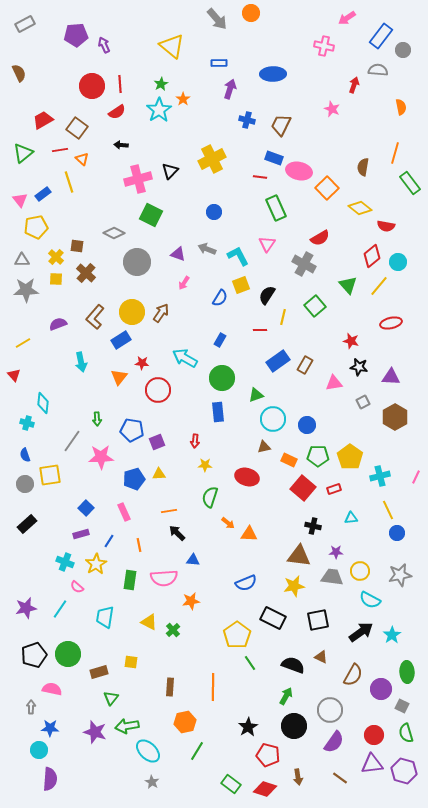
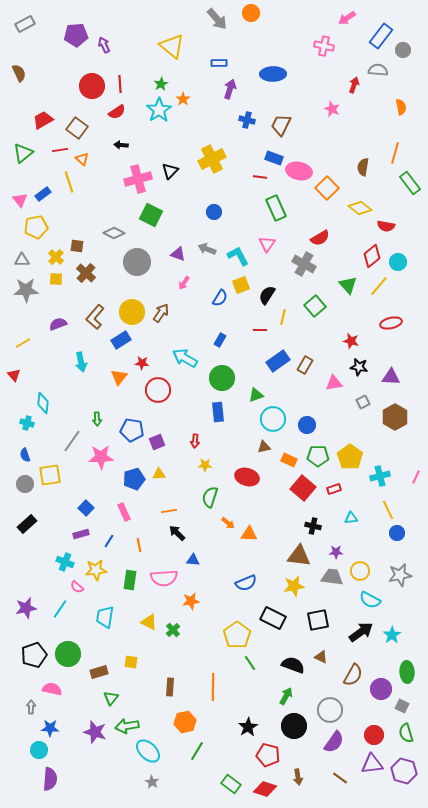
yellow star at (96, 564): moved 6 px down; rotated 25 degrees clockwise
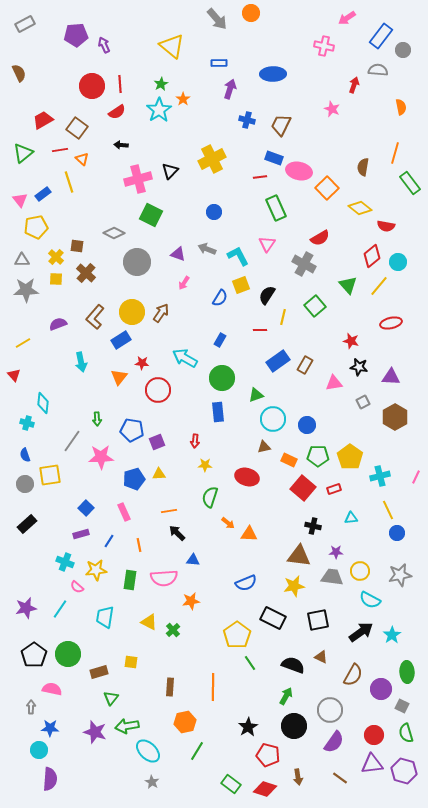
red line at (260, 177): rotated 16 degrees counterclockwise
black pentagon at (34, 655): rotated 15 degrees counterclockwise
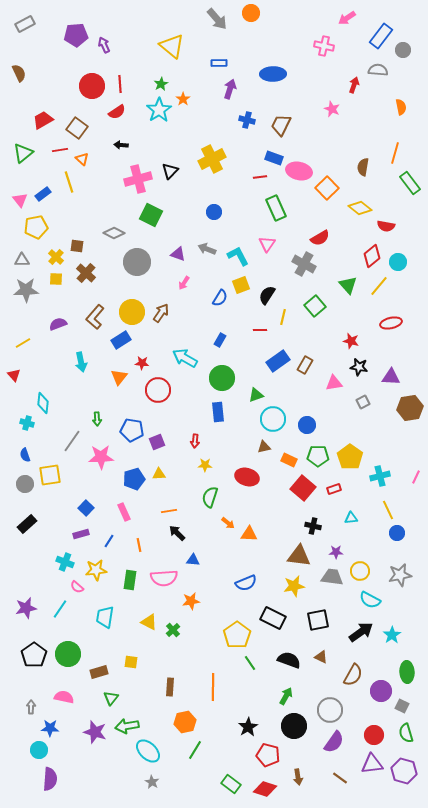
brown hexagon at (395, 417): moved 15 px right, 9 px up; rotated 20 degrees clockwise
black semicircle at (293, 665): moved 4 px left, 5 px up
pink semicircle at (52, 689): moved 12 px right, 8 px down
purple circle at (381, 689): moved 2 px down
green line at (197, 751): moved 2 px left, 1 px up
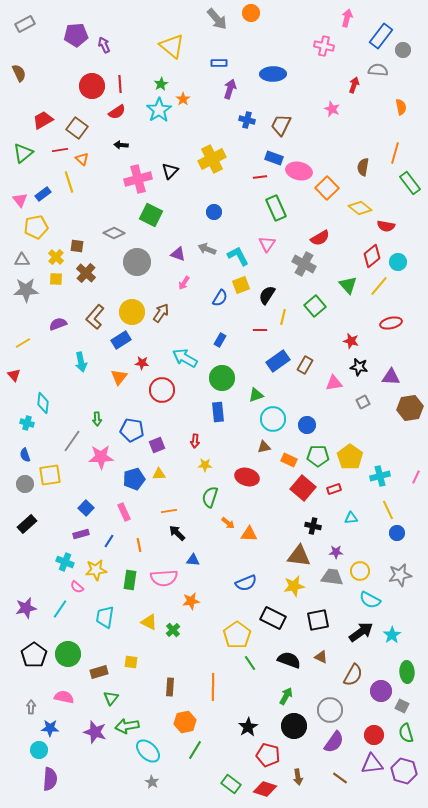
pink arrow at (347, 18): rotated 138 degrees clockwise
red circle at (158, 390): moved 4 px right
purple square at (157, 442): moved 3 px down
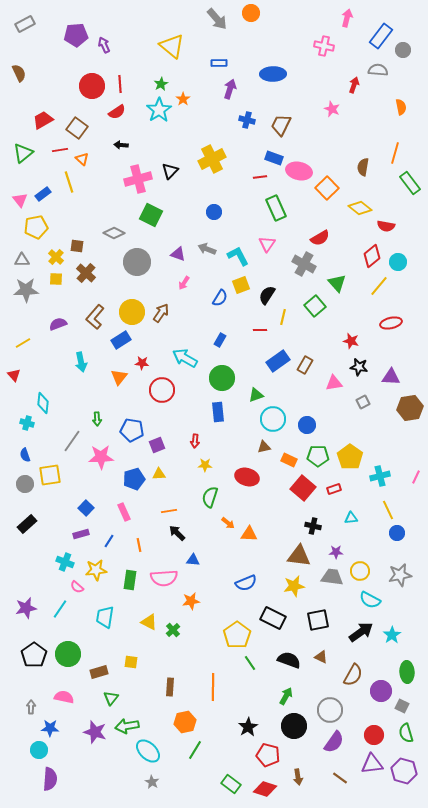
green triangle at (348, 285): moved 11 px left, 2 px up
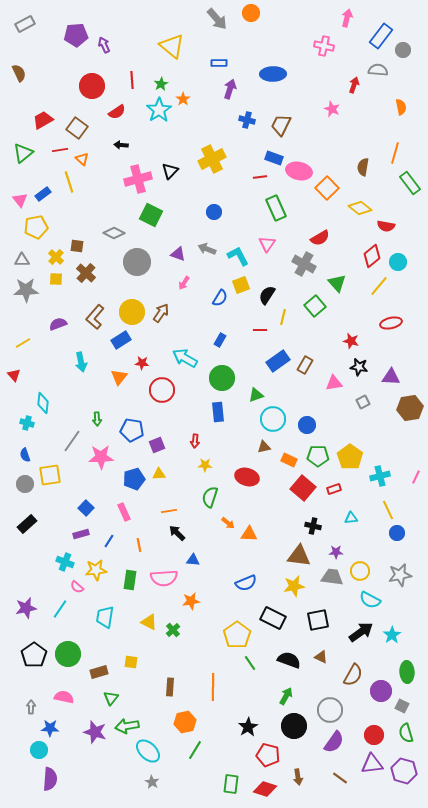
red line at (120, 84): moved 12 px right, 4 px up
green rectangle at (231, 784): rotated 60 degrees clockwise
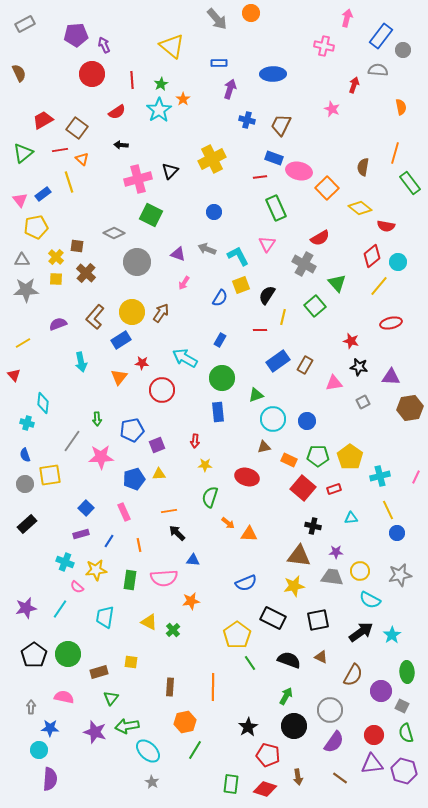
red circle at (92, 86): moved 12 px up
blue circle at (307, 425): moved 4 px up
blue pentagon at (132, 430): rotated 20 degrees counterclockwise
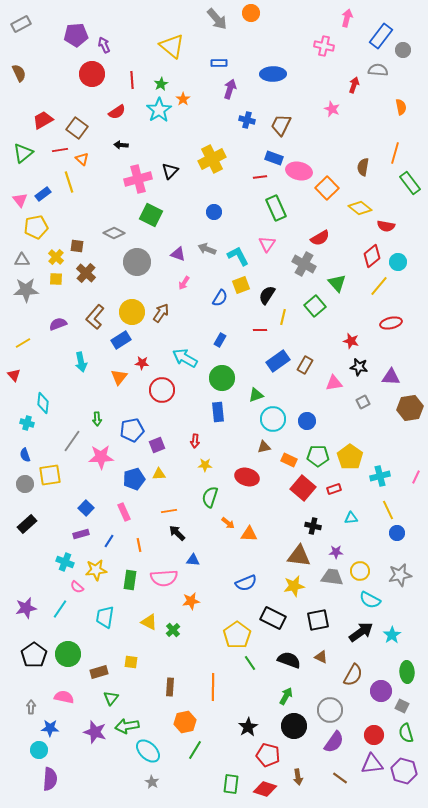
gray rectangle at (25, 24): moved 4 px left
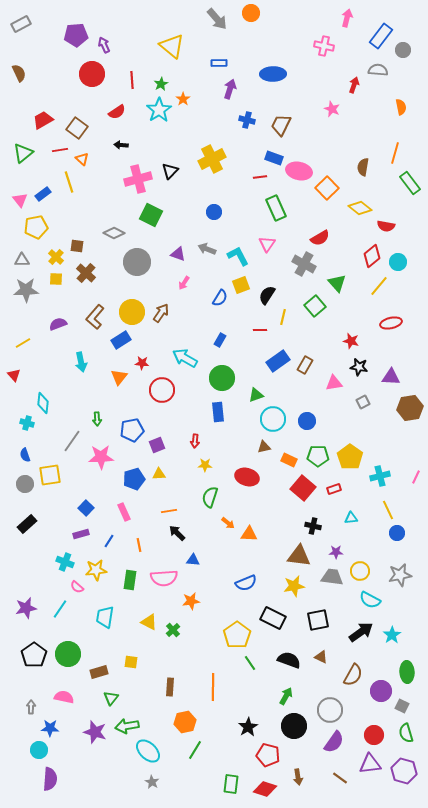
purple triangle at (372, 764): moved 2 px left
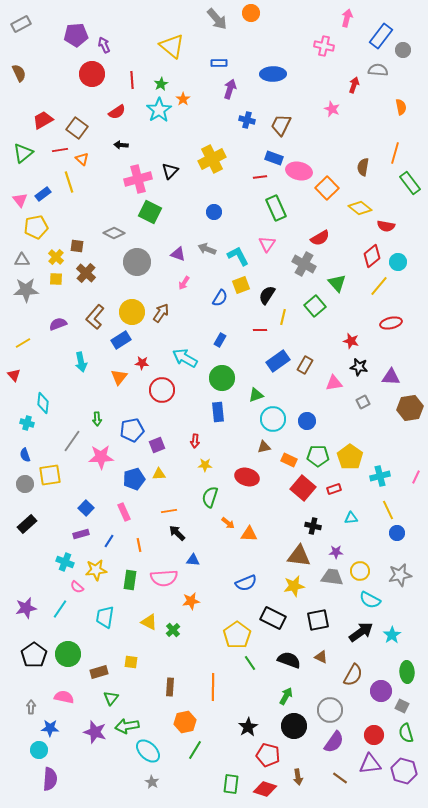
green square at (151, 215): moved 1 px left, 3 px up
